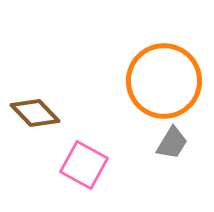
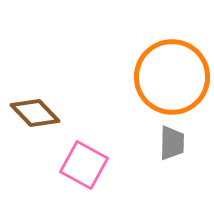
orange circle: moved 8 px right, 4 px up
gray trapezoid: rotated 30 degrees counterclockwise
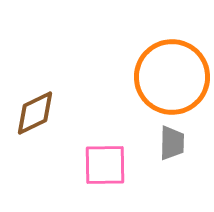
brown diamond: rotated 72 degrees counterclockwise
pink square: moved 21 px right; rotated 30 degrees counterclockwise
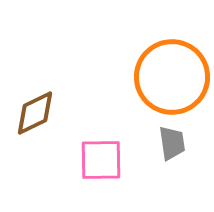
gray trapezoid: rotated 9 degrees counterclockwise
pink square: moved 4 px left, 5 px up
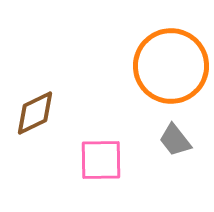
orange circle: moved 1 px left, 11 px up
gray trapezoid: moved 3 px right, 3 px up; rotated 150 degrees clockwise
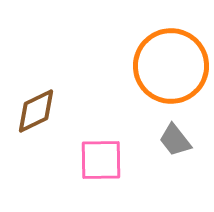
brown diamond: moved 1 px right, 2 px up
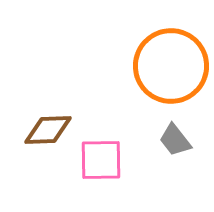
brown diamond: moved 12 px right, 19 px down; rotated 24 degrees clockwise
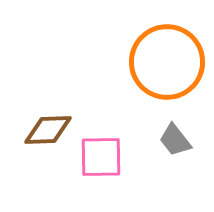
orange circle: moved 4 px left, 4 px up
pink square: moved 3 px up
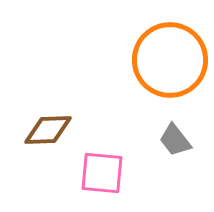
orange circle: moved 3 px right, 2 px up
pink square: moved 1 px right, 16 px down; rotated 6 degrees clockwise
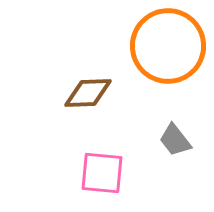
orange circle: moved 2 px left, 14 px up
brown diamond: moved 40 px right, 37 px up
